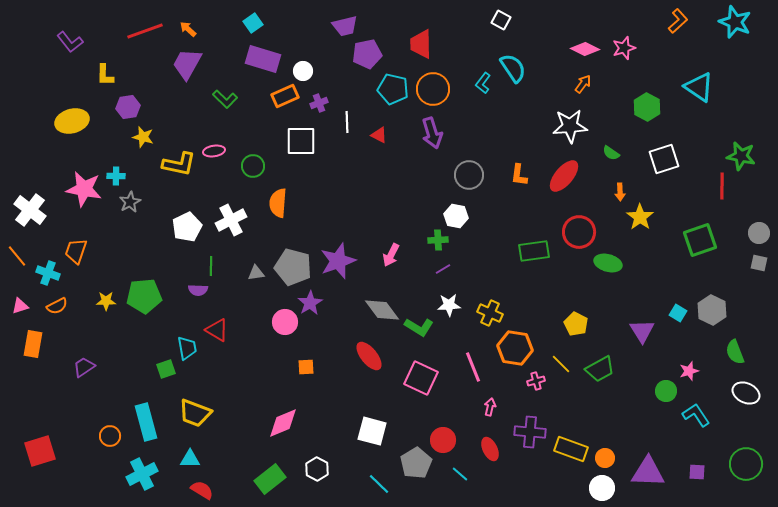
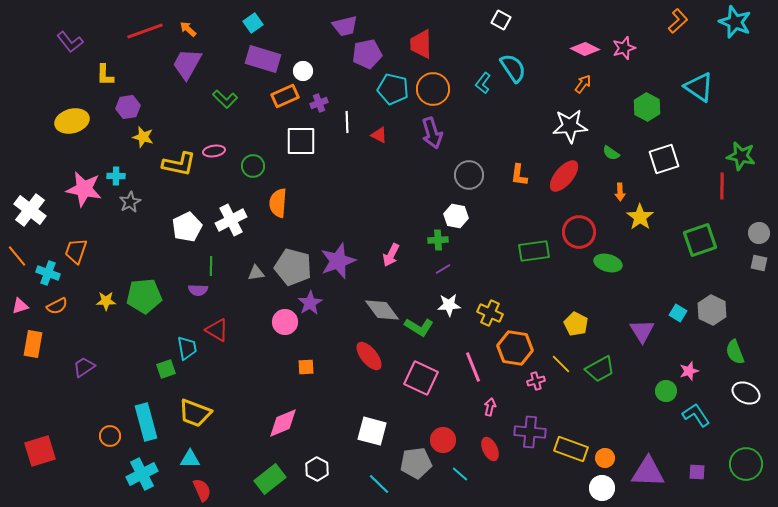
gray pentagon at (416, 463): rotated 24 degrees clockwise
red semicircle at (202, 490): rotated 35 degrees clockwise
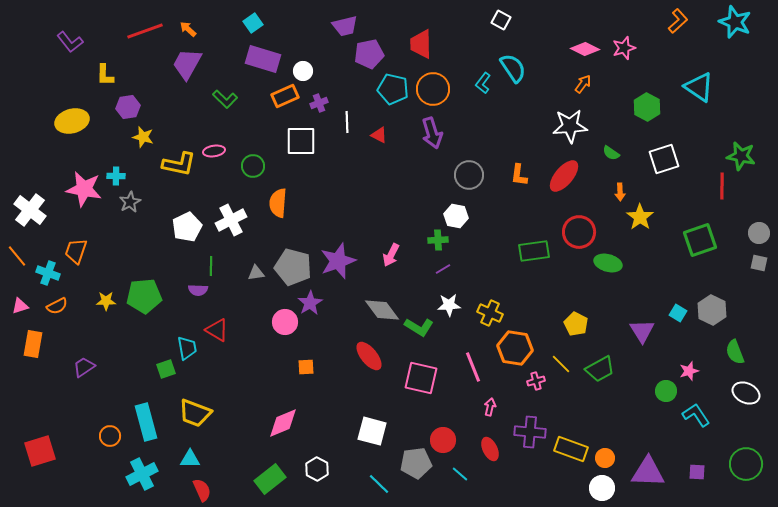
purple pentagon at (367, 54): moved 2 px right
pink square at (421, 378): rotated 12 degrees counterclockwise
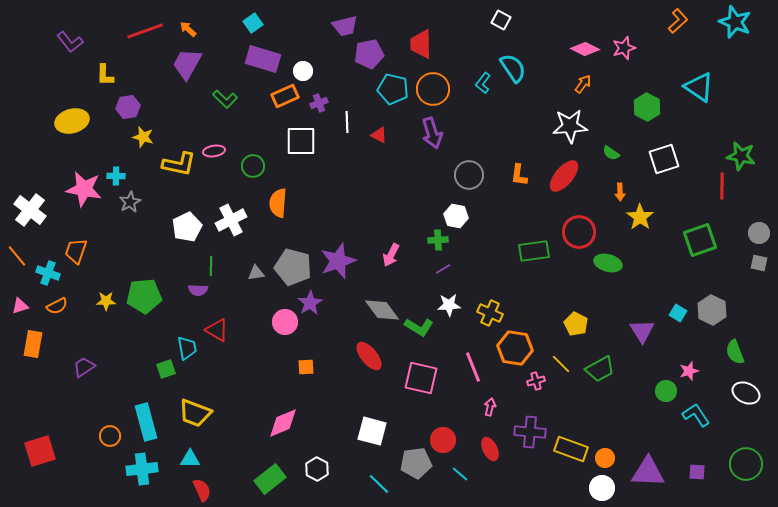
cyan cross at (142, 474): moved 5 px up; rotated 20 degrees clockwise
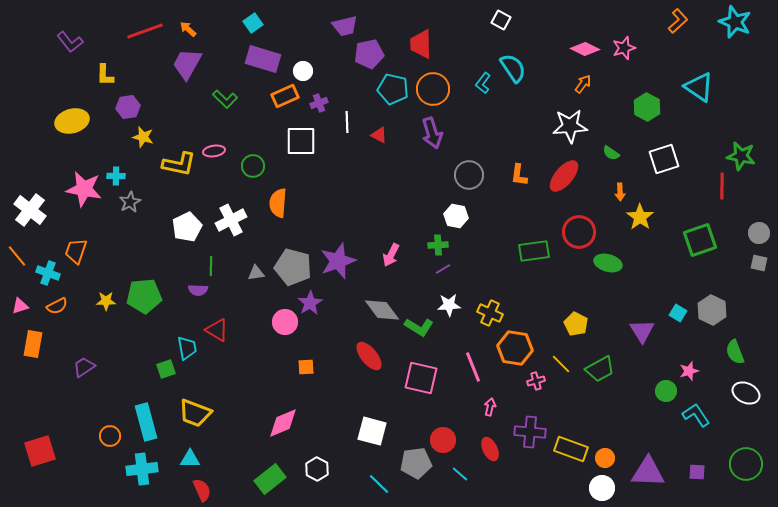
green cross at (438, 240): moved 5 px down
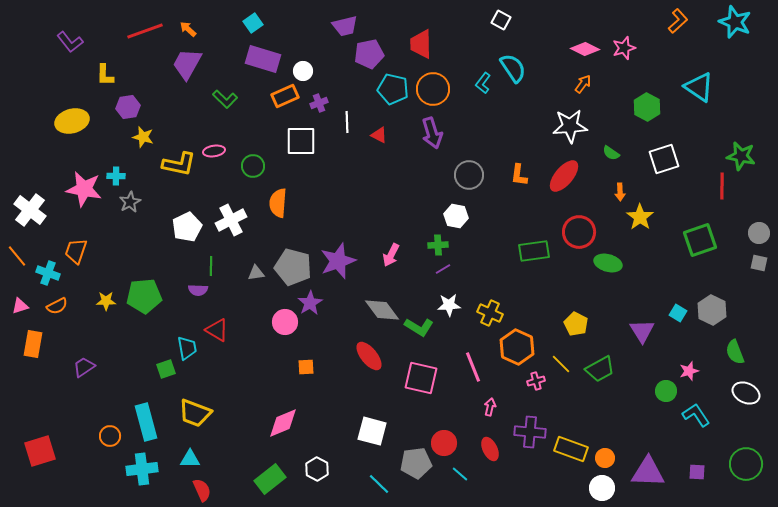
orange hexagon at (515, 348): moved 2 px right, 1 px up; rotated 16 degrees clockwise
red circle at (443, 440): moved 1 px right, 3 px down
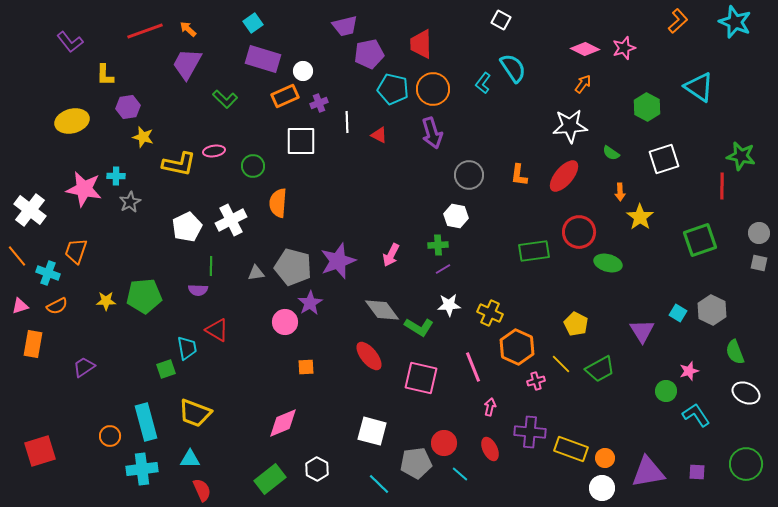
purple triangle at (648, 472): rotated 12 degrees counterclockwise
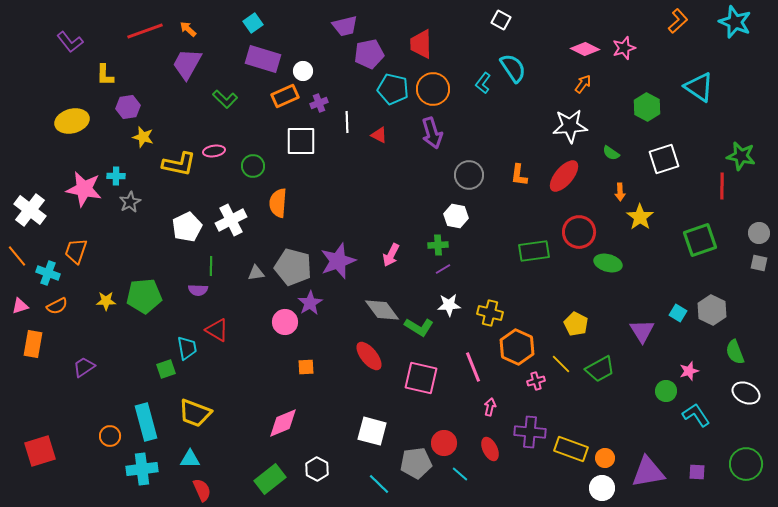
yellow cross at (490, 313): rotated 10 degrees counterclockwise
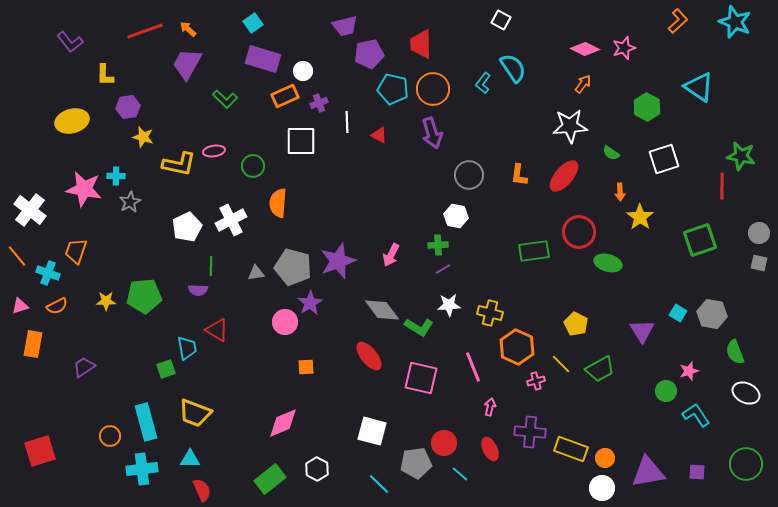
gray hexagon at (712, 310): moved 4 px down; rotated 16 degrees counterclockwise
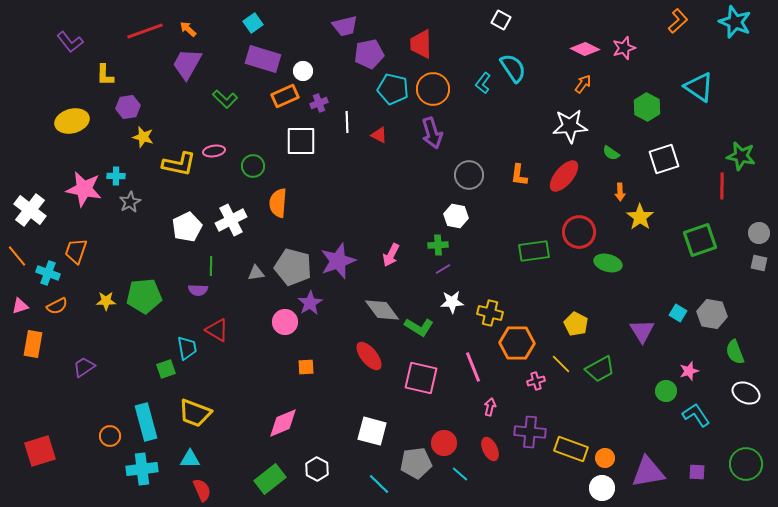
white star at (449, 305): moved 3 px right, 3 px up
orange hexagon at (517, 347): moved 4 px up; rotated 24 degrees counterclockwise
